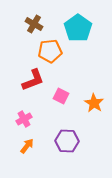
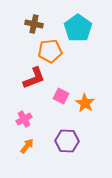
brown cross: rotated 18 degrees counterclockwise
red L-shape: moved 1 px right, 2 px up
orange star: moved 9 px left
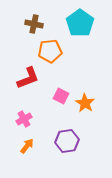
cyan pentagon: moved 2 px right, 5 px up
red L-shape: moved 6 px left
purple hexagon: rotated 10 degrees counterclockwise
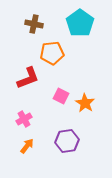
orange pentagon: moved 2 px right, 2 px down
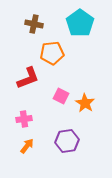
pink cross: rotated 21 degrees clockwise
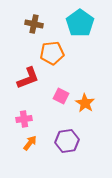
orange arrow: moved 3 px right, 3 px up
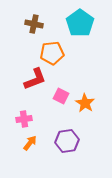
red L-shape: moved 7 px right, 1 px down
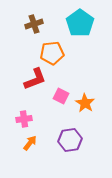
brown cross: rotated 30 degrees counterclockwise
purple hexagon: moved 3 px right, 1 px up
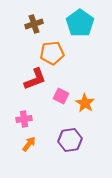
orange arrow: moved 1 px left, 1 px down
